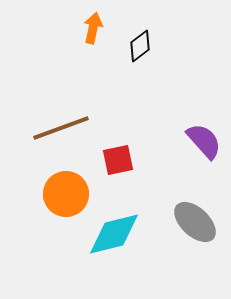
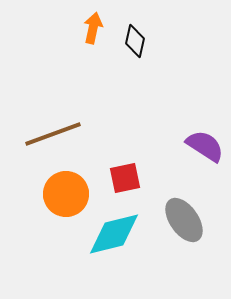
black diamond: moved 5 px left, 5 px up; rotated 40 degrees counterclockwise
brown line: moved 8 px left, 6 px down
purple semicircle: moved 1 px right, 5 px down; rotated 15 degrees counterclockwise
red square: moved 7 px right, 18 px down
gray ellipse: moved 11 px left, 2 px up; rotated 12 degrees clockwise
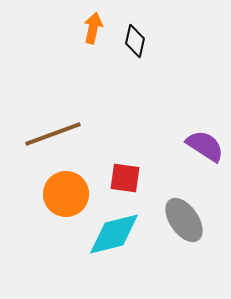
red square: rotated 20 degrees clockwise
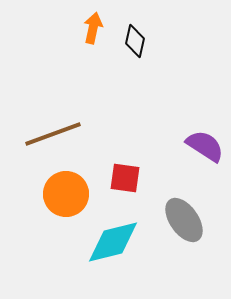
cyan diamond: moved 1 px left, 8 px down
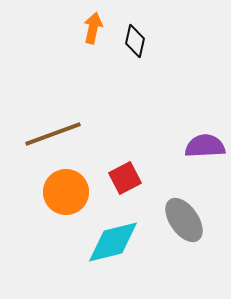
purple semicircle: rotated 36 degrees counterclockwise
red square: rotated 36 degrees counterclockwise
orange circle: moved 2 px up
